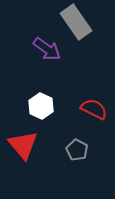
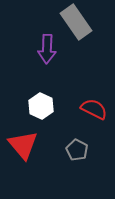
purple arrow: rotated 56 degrees clockwise
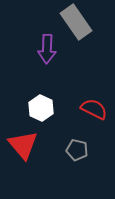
white hexagon: moved 2 px down
gray pentagon: rotated 15 degrees counterclockwise
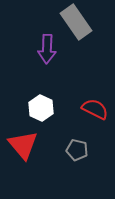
red semicircle: moved 1 px right
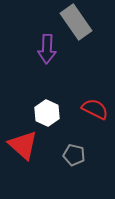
white hexagon: moved 6 px right, 5 px down
red triangle: rotated 8 degrees counterclockwise
gray pentagon: moved 3 px left, 5 px down
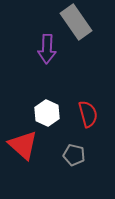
red semicircle: moved 7 px left, 5 px down; rotated 48 degrees clockwise
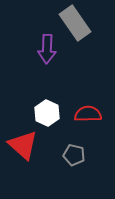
gray rectangle: moved 1 px left, 1 px down
red semicircle: rotated 76 degrees counterclockwise
